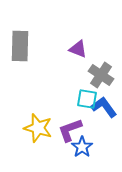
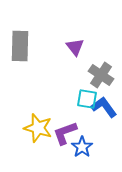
purple triangle: moved 3 px left, 2 px up; rotated 30 degrees clockwise
purple L-shape: moved 5 px left, 3 px down
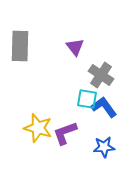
blue star: moved 22 px right; rotated 30 degrees clockwise
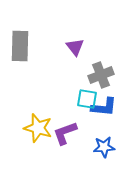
gray cross: rotated 35 degrees clockwise
blue L-shape: rotated 132 degrees clockwise
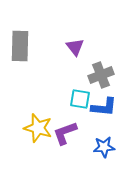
cyan square: moved 7 px left
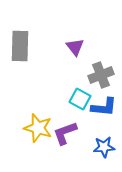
cyan square: rotated 20 degrees clockwise
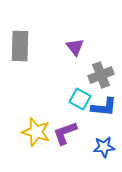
yellow star: moved 2 px left, 4 px down
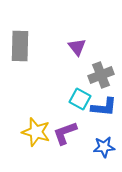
purple triangle: moved 2 px right
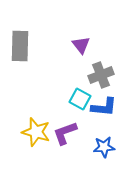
purple triangle: moved 4 px right, 2 px up
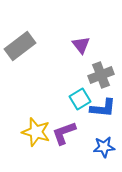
gray rectangle: rotated 52 degrees clockwise
cyan square: rotated 30 degrees clockwise
blue L-shape: moved 1 px left, 1 px down
purple L-shape: moved 1 px left
